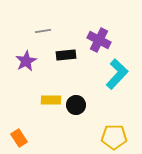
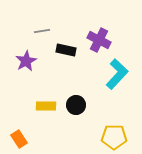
gray line: moved 1 px left
black rectangle: moved 5 px up; rotated 18 degrees clockwise
yellow rectangle: moved 5 px left, 6 px down
orange rectangle: moved 1 px down
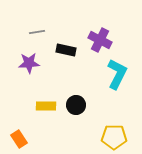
gray line: moved 5 px left, 1 px down
purple cross: moved 1 px right
purple star: moved 3 px right, 2 px down; rotated 25 degrees clockwise
cyan L-shape: rotated 16 degrees counterclockwise
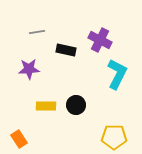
purple star: moved 6 px down
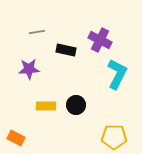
orange rectangle: moved 3 px left, 1 px up; rotated 30 degrees counterclockwise
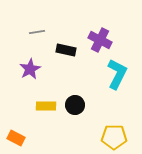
purple star: moved 1 px right; rotated 25 degrees counterclockwise
black circle: moved 1 px left
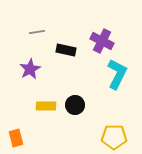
purple cross: moved 2 px right, 1 px down
orange rectangle: rotated 48 degrees clockwise
